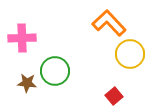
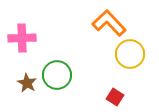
green circle: moved 2 px right, 4 px down
brown star: rotated 24 degrees clockwise
red square: moved 1 px right, 1 px down; rotated 18 degrees counterclockwise
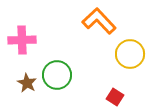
orange L-shape: moved 10 px left, 2 px up
pink cross: moved 2 px down
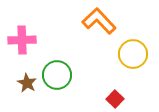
yellow circle: moved 3 px right
red square: moved 2 px down; rotated 12 degrees clockwise
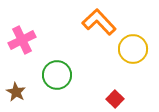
orange L-shape: moved 1 px down
pink cross: rotated 24 degrees counterclockwise
yellow circle: moved 5 px up
brown star: moved 11 px left, 9 px down
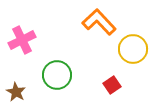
red square: moved 3 px left, 14 px up; rotated 12 degrees clockwise
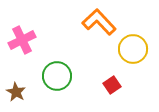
green circle: moved 1 px down
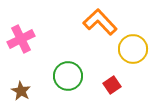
orange L-shape: moved 1 px right
pink cross: moved 1 px left, 1 px up
green circle: moved 11 px right
brown star: moved 5 px right, 1 px up
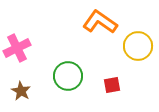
orange L-shape: rotated 12 degrees counterclockwise
pink cross: moved 4 px left, 9 px down
yellow circle: moved 5 px right, 3 px up
red square: rotated 24 degrees clockwise
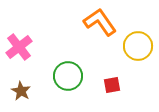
orange L-shape: rotated 20 degrees clockwise
pink cross: moved 2 px right, 1 px up; rotated 12 degrees counterclockwise
